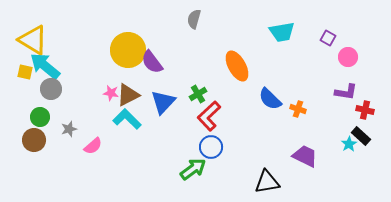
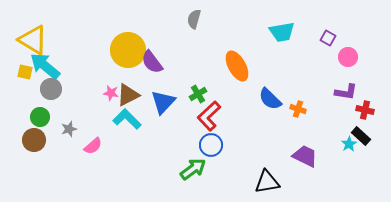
blue circle: moved 2 px up
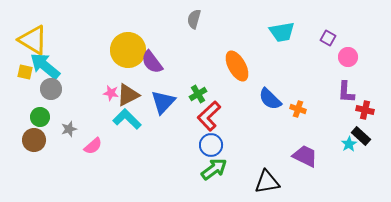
purple L-shape: rotated 85 degrees clockwise
green arrow: moved 21 px right
